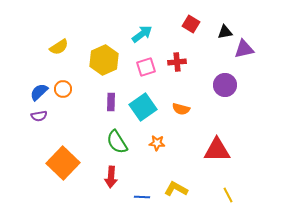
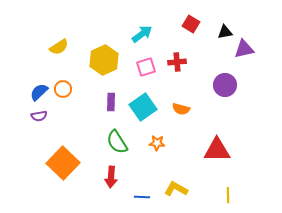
yellow line: rotated 28 degrees clockwise
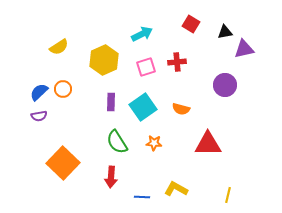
cyan arrow: rotated 10 degrees clockwise
orange star: moved 3 px left
red triangle: moved 9 px left, 6 px up
yellow line: rotated 14 degrees clockwise
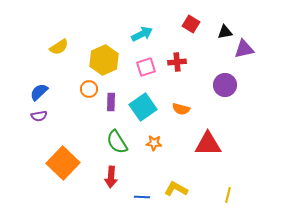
orange circle: moved 26 px right
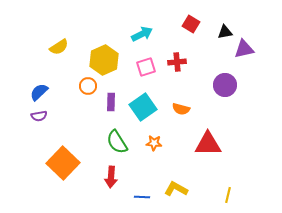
orange circle: moved 1 px left, 3 px up
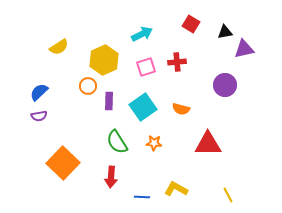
purple rectangle: moved 2 px left, 1 px up
yellow line: rotated 42 degrees counterclockwise
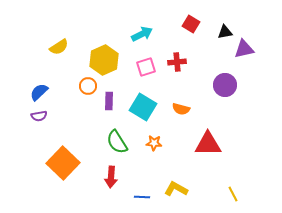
cyan square: rotated 24 degrees counterclockwise
yellow line: moved 5 px right, 1 px up
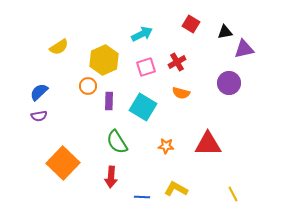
red cross: rotated 24 degrees counterclockwise
purple circle: moved 4 px right, 2 px up
orange semicircle: moved 16 px up
orange star: moved 12 px right, 3 px down
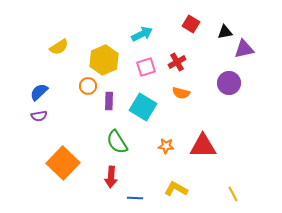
red triangle: moved 5 px left, 2 px down
blue line: moved 7 px left, 1 px down
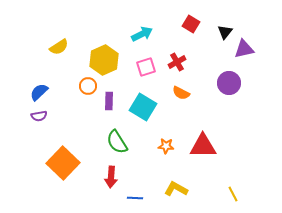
black triangle: rotated 42 degrees counterclockwise
orange semicircle: rotated 12 degrees clockwise
